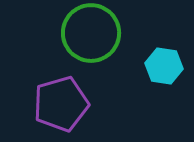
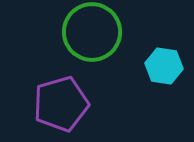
green circle: moved 1 px right, 1 px up
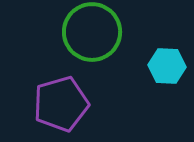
cyan hexagon: moved 3 px right; rotated 6 degrees counterclockwise
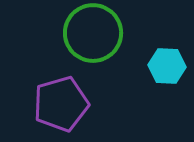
green circle: moved 1 px right, 1 px down
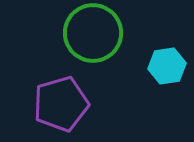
cyan hexagon: rotated 12 degrees counterclockwise
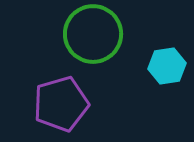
green circle: moved 1 px down
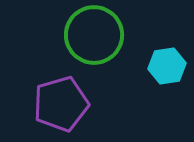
green circle: moved 1 px right, 1 px down
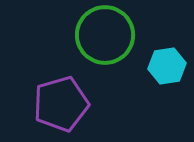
green circle: moved 11 px right
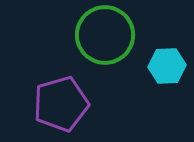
cyan hexagon: rotated 6 degrees clockwise
